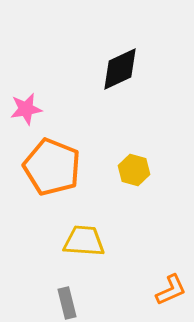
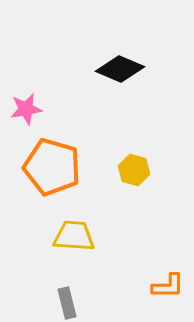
black diamond: rotated 48 degrees clockwise
orange pentagon: rotated 6 degrees counterclockwise
yellow trapezoid: moved 10 px left, 5 px up
orange L-shape: moved 3 px left, 4 px up; rotated 24 degrees clockwise
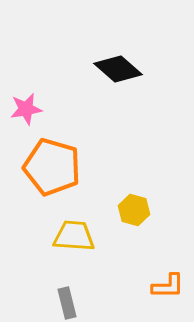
black diamond: moved 2 px left; rotated 18 degrees clockwise
yellow hexagon: moved 40 px down
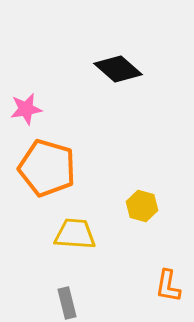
orange pentagon: moved 5 px left, 1 px down
yellow hexagon: moved 8 px right, 4 px up
yellow trapezoid: moved 1 px right, 2 px up
orange L-shape: rotated 100 degrees clockwise
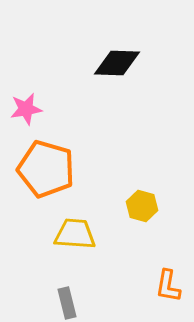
black diamond: moved 1 px left, 6 px up; rotated 39 degrees counterclockwise
orange pentagon: moved 1 px left, 1 px down
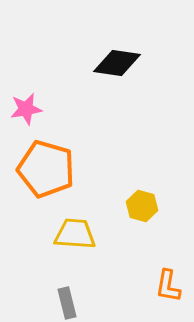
black diamond: rotated 6 degrees clockwise
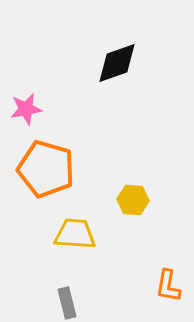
black diamond: rotated 27 degrees counterclockwise
yellow hexagon: moved 9 px left, 6 px up; rotated 12 degrees counterclockwise
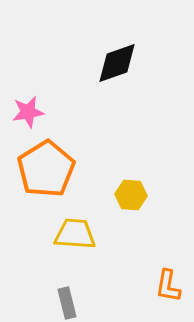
pink star: moved 2 px right, 3 px down
orange pentagon: rotated 24 degrees clockwise
yellow hexagon: moved 2 px left, 5 px up
